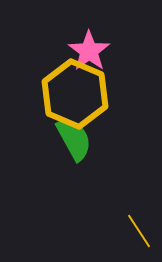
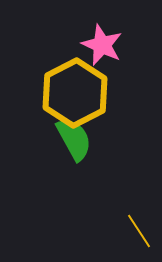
pink star: moved 13 px right, 6 px up; rotated 12 degrees counterclockwise
yellow hexagon: moved 1 px up; rotated 10 degrees clockwise
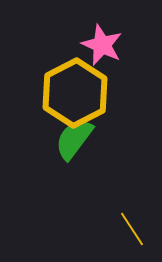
green semicircle: rotated 114 degrees counterclockwise
yellow line: moved 7 px left, 2 px up
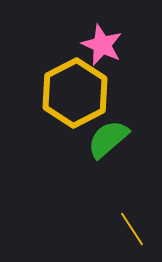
green semicircle: moved 34 px right; rotated 12 degrees clockwise
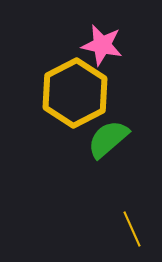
pink star: rotated 12 degrees counterclockwise
yellow line: rotated 9 degrees clockwise
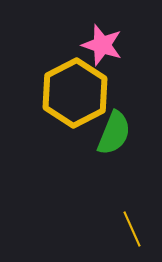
pink star: rotated 6 degrees clockwise
green semicircle: moved 6 px right, 6 px up; rotated 153 degrees clockwise
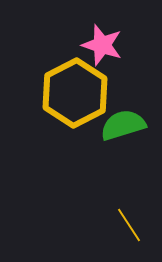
green semicircle: moved 9 px right, 8 px up; rotated 129 degrees counterclockwise
yellow line: moved 3 px left, 4 px up; rotated 9 degrees counterclockwise
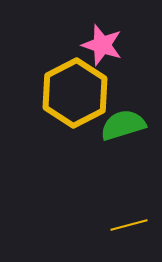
yellow line: rotated 72 degrees counterclockwise
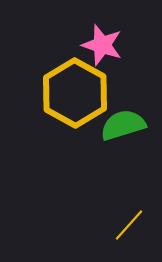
yellow hexagon: rotated 4 degrees counterclockwise
yellow line: rotated 33 degrees counterclockwise
